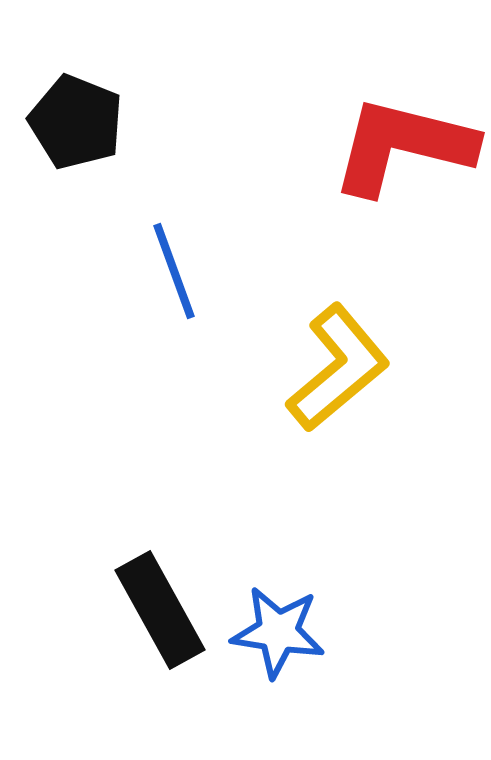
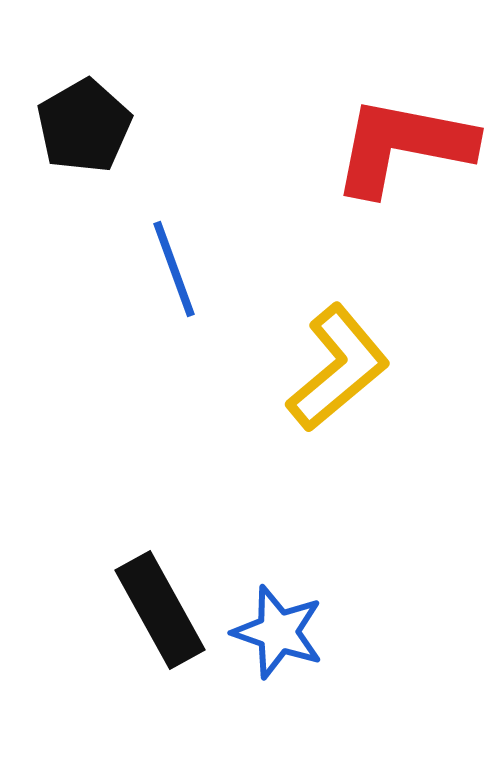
black pentagon: moved 8 px right, 4 px down; rotated 20 degrees clockwise
red L-shape: rotated 3 degrees counterclockwise
blue line: moved 2 px up
blue star: rotated 10 degrees clockwise
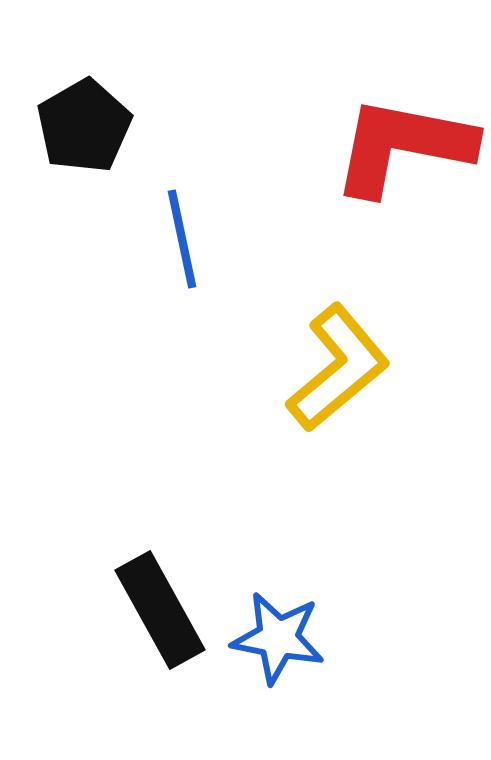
blue line: moved 8 px right, 30 px up; rotated 8 degrees clockwise
blue star: moved 6 px down; rotated 8 degrees counterclockwise
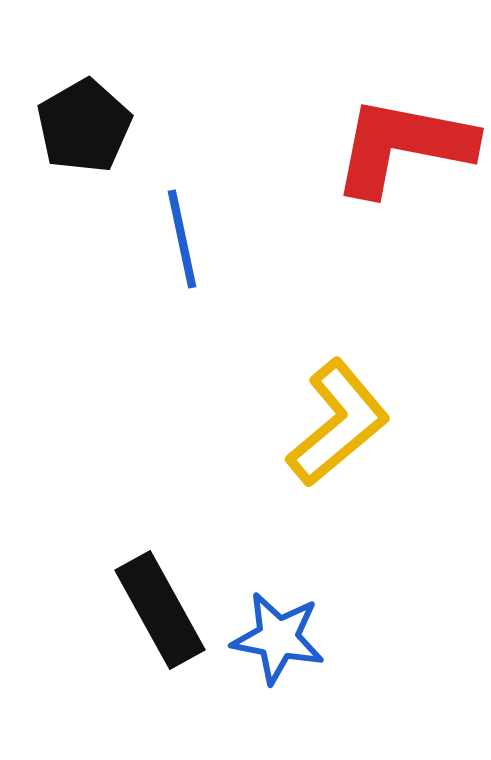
yellow L-shape: moved 55 px down
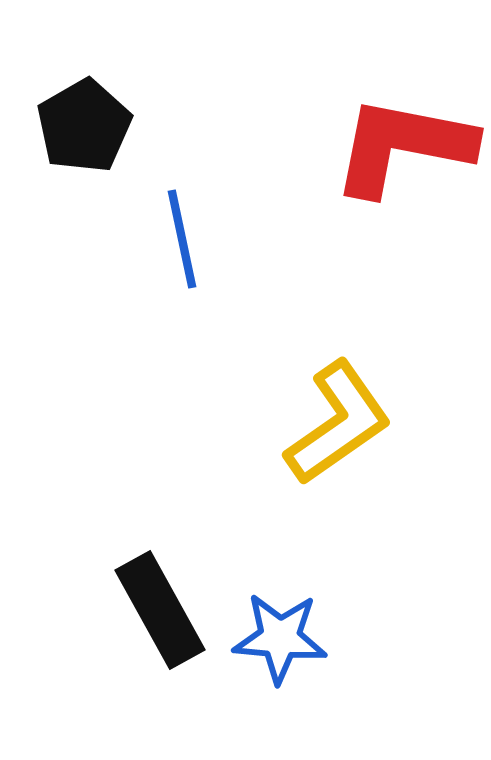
yellow L-shape: rotated 5 degrees clockwise
blue star: moved 2 px right; rotated 6 degrees counterclockwise
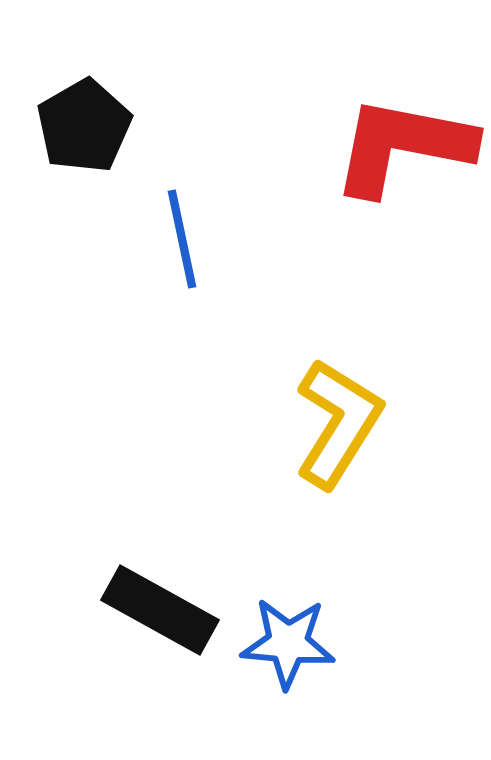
yellow L-shape: rotated 23 degrees counterclockwise
black rectangle: rotated 32 degrees counterclockwise
blue star: moved 8 px right, 5 px down
